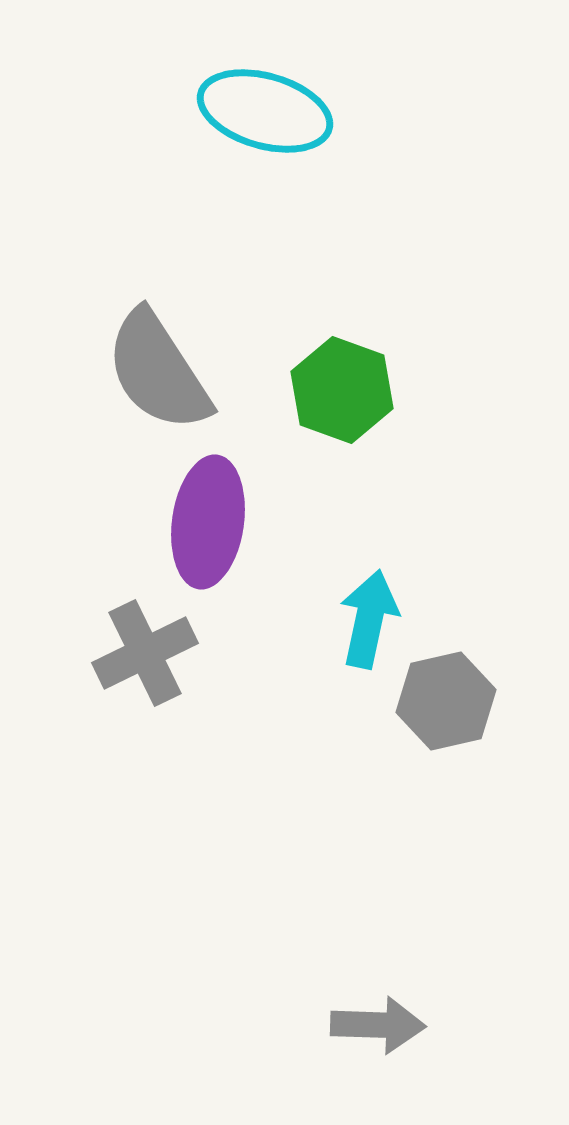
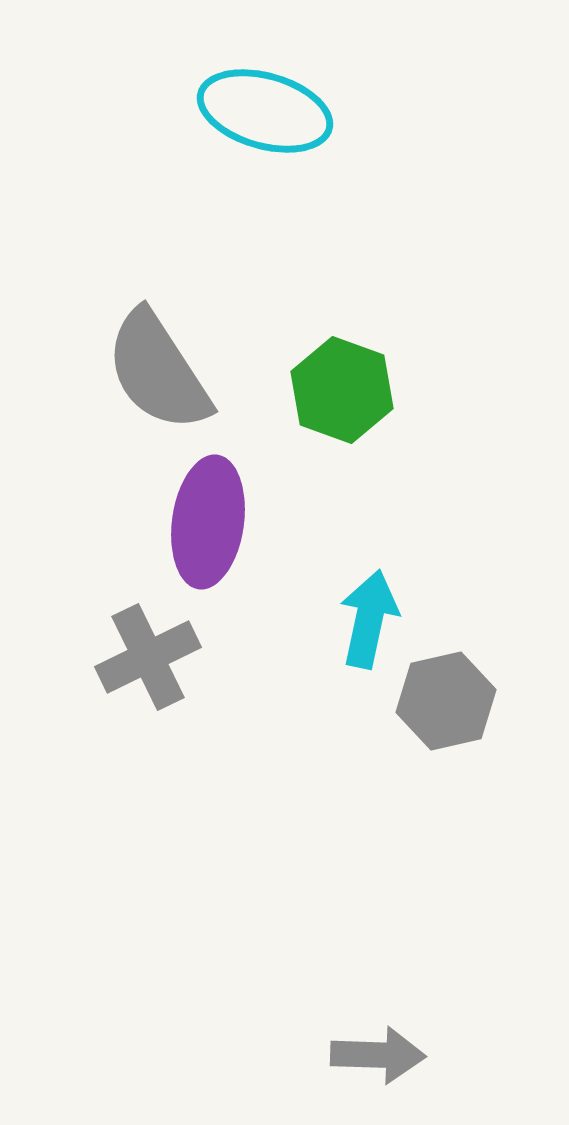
gray cross: moved 3 px right, 4 px down
gray arrow: moved 30 px down
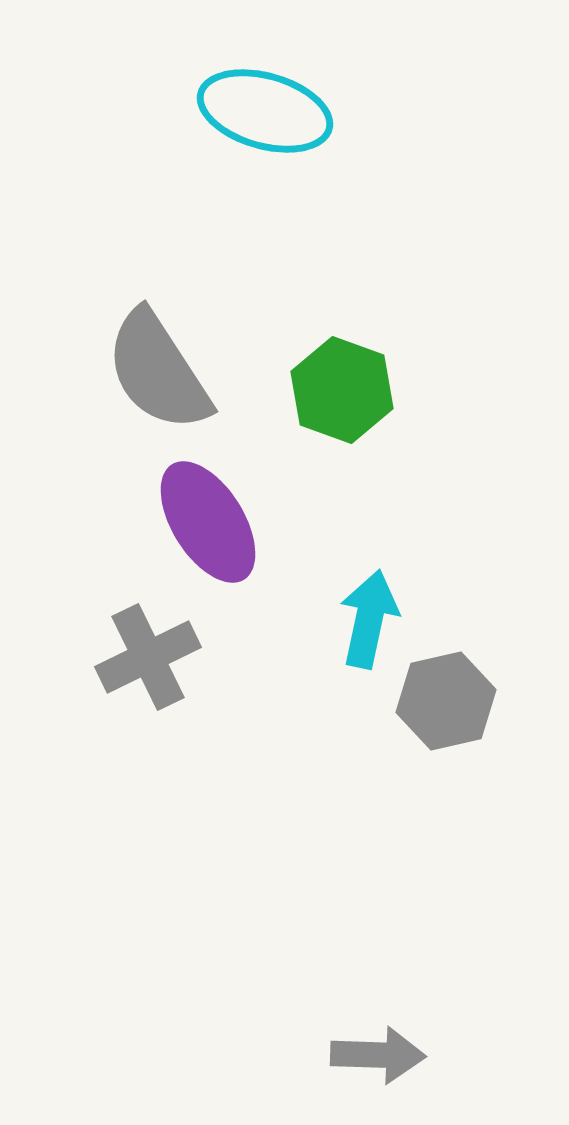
purple ellipse: rotated 40 degrees counterclockwise
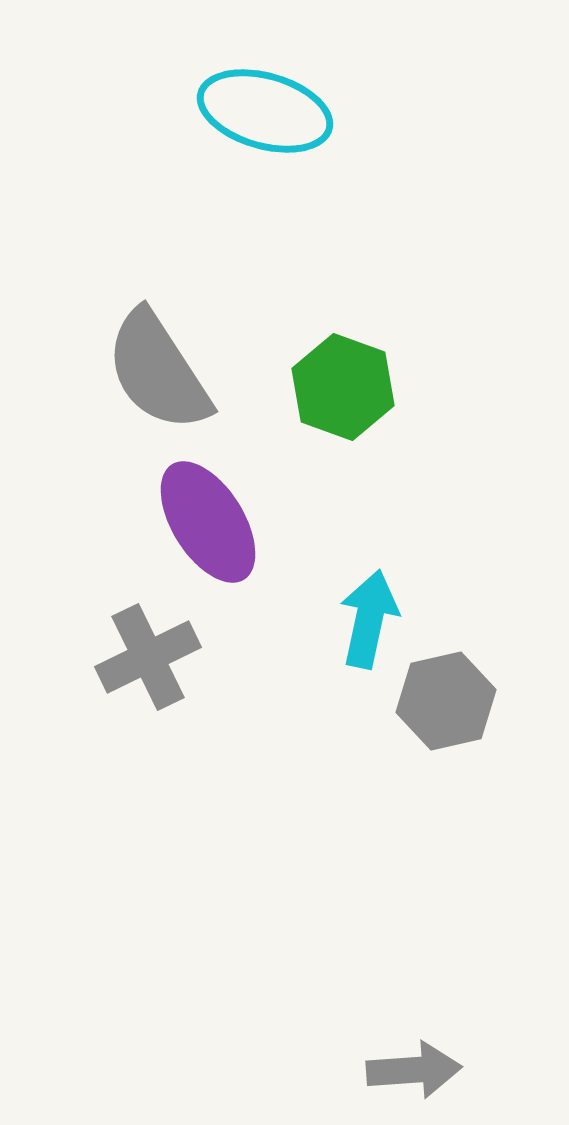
green hexagon: moved 1 px right, 3 px up
gray arrow: moved 36 px right, 15 px down; rotated 6 degrees counterclockwise
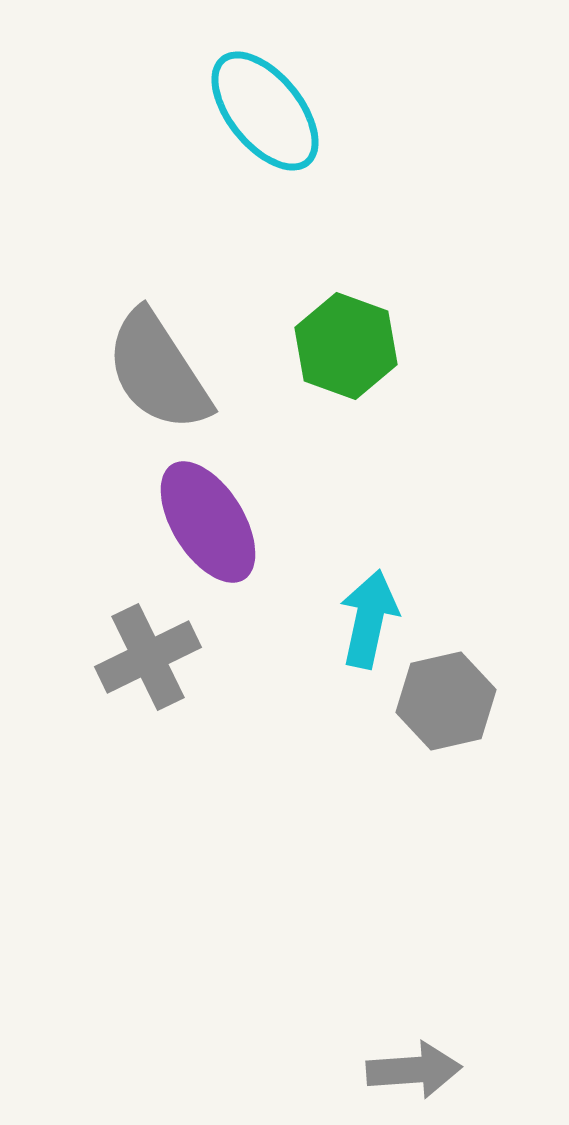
cyan ellipse: rotated 35 degrees clockwise
green hexagon: moved 3 px right, 41 px up
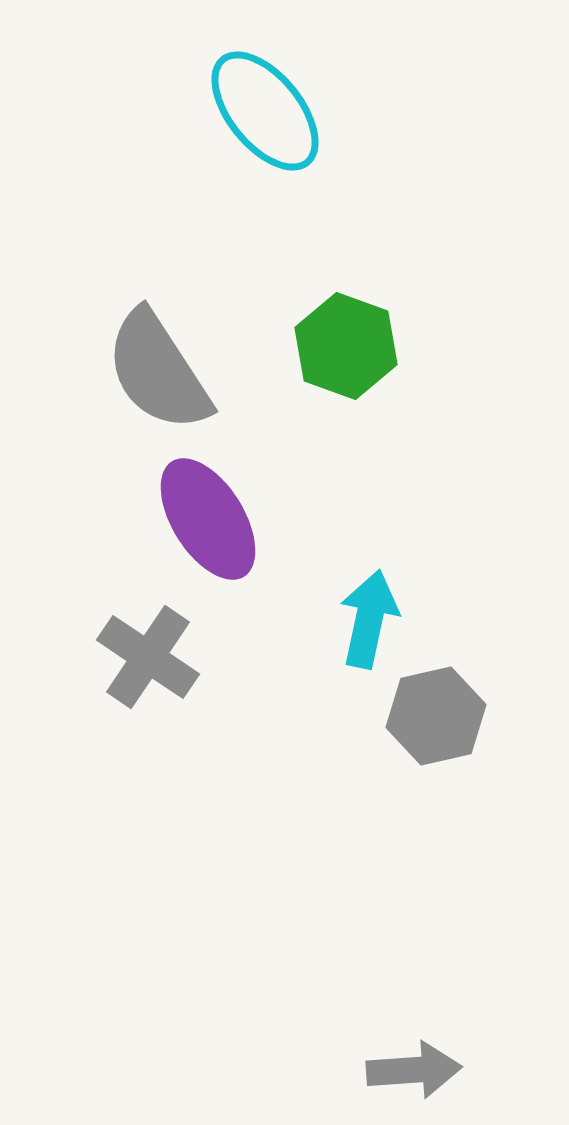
purple ellipse: moved 3 px up
gray cross: rotated 30 degrees counterclockwise
gray hexagon: moved 10 px left, 15 px down
